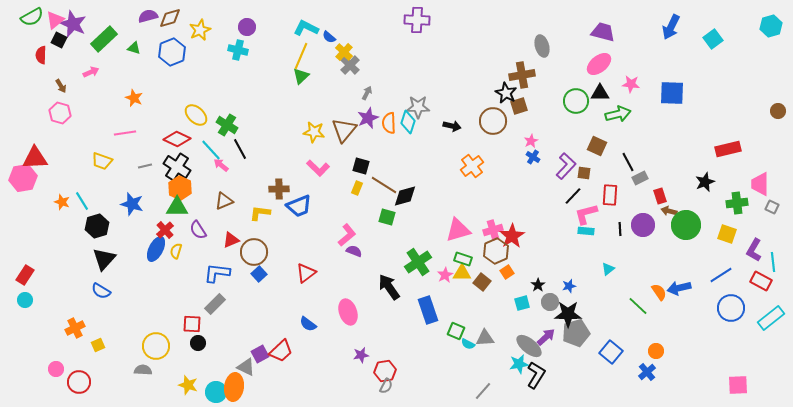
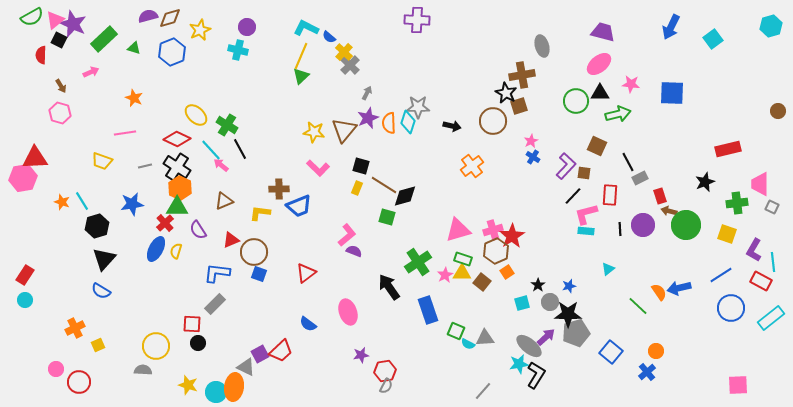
blue star at (132, 204): rotated 25 degrees counterclockwise
red cross at (165, 230): moved 7 px up
blue square at (259, 274): rotated 28 degrees counterclockwise
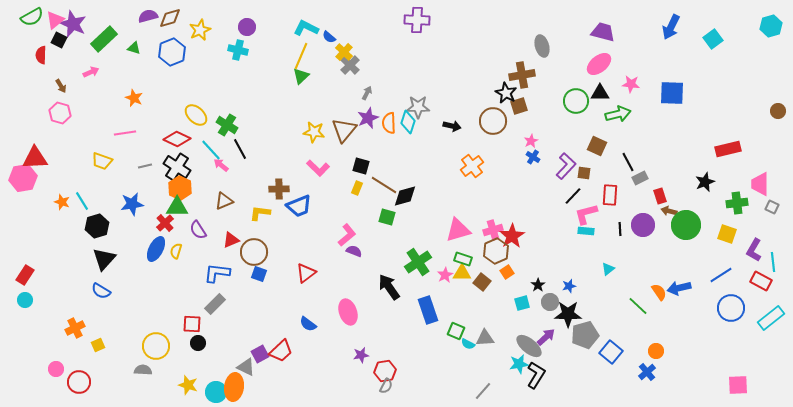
gray pentagon at (576, 333): moved 9 px right, 2 px down
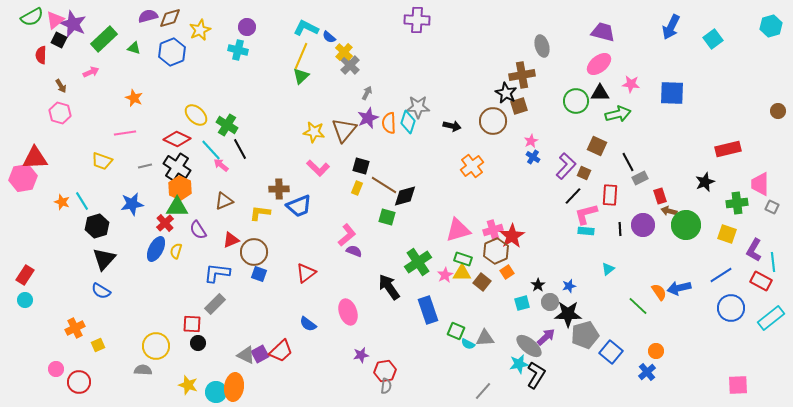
brown square at (584, 173): rotated 16 degrees clockwise
gray triangle at (246, 367): moved 12 px up
gray semicircle at (386, 386): rotated 21 degrees counterclockwise
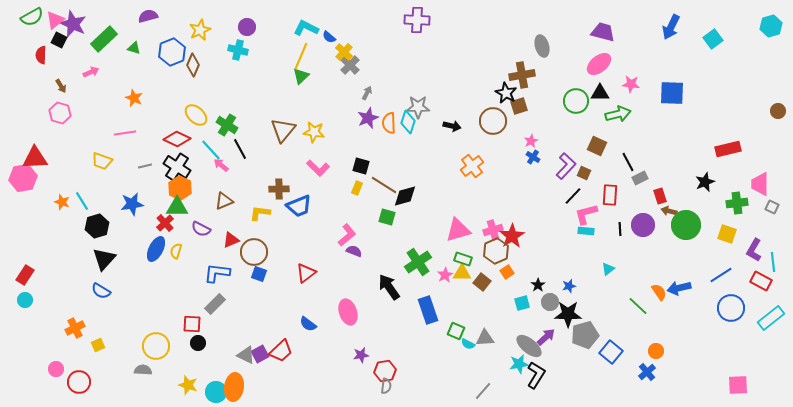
brown diamond at (170, 18): moved 23 px right, 47 px down; rotated 50 degrees counterclockwise
brown triangle at (344, 130): moved 61 px left
purple semicircle at (198, 230): moved 3 px right, 1 px up; rotated 30 degrees counterclockwise
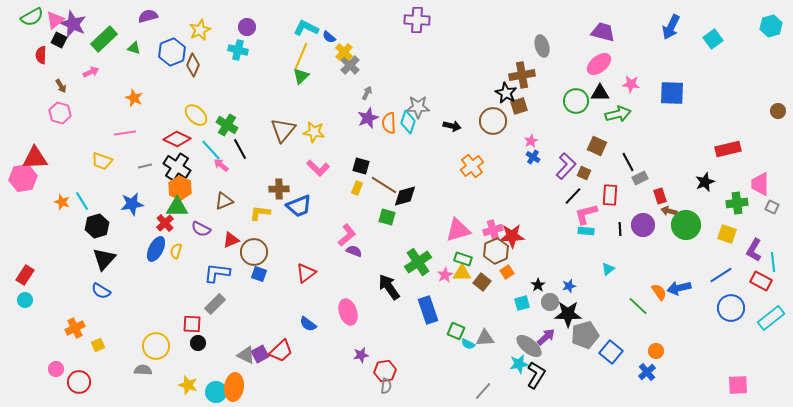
red star at (512, 236): rotated 30 degrees clockwise
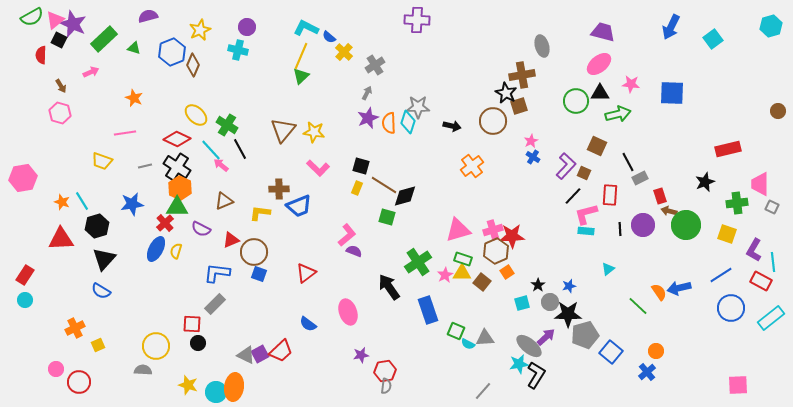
gray cross at (350, 65): moved 25 px right; rotated 12 degrees clockwise
red triangle at (35, 158): moved 26 px right, 81 px down
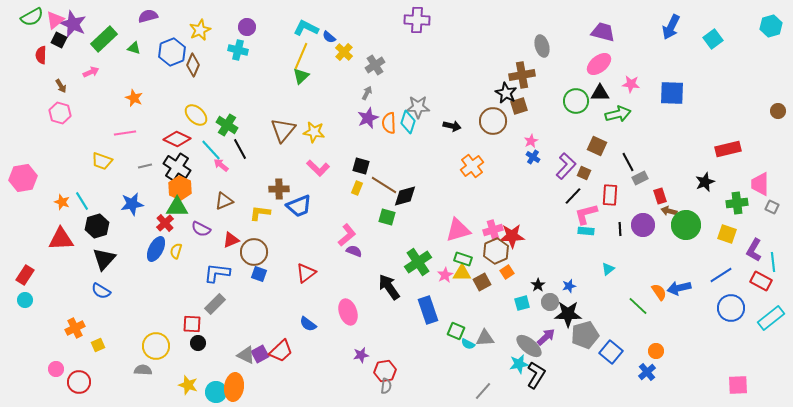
brown square at (482, 282): rotated 24 degrees clockwise
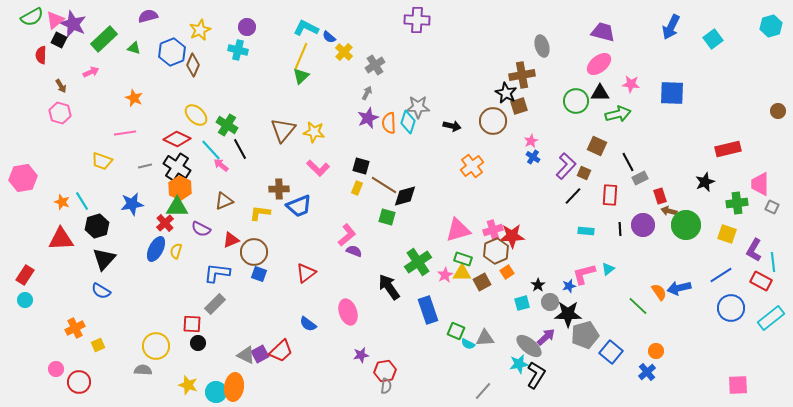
pink L-shape at (586, 214): moved 2 px left, 60 px down
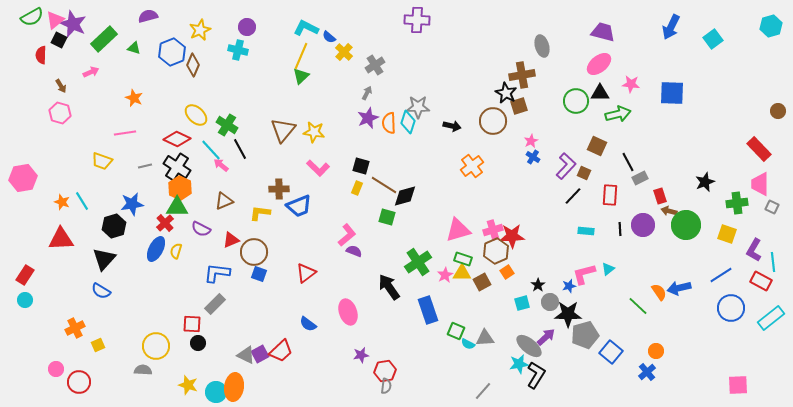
red rectangle at (728, 149): moved 31 px right; rotated 60 degrees clockwise
black hexagon at (97, 226): moved 17 px right
